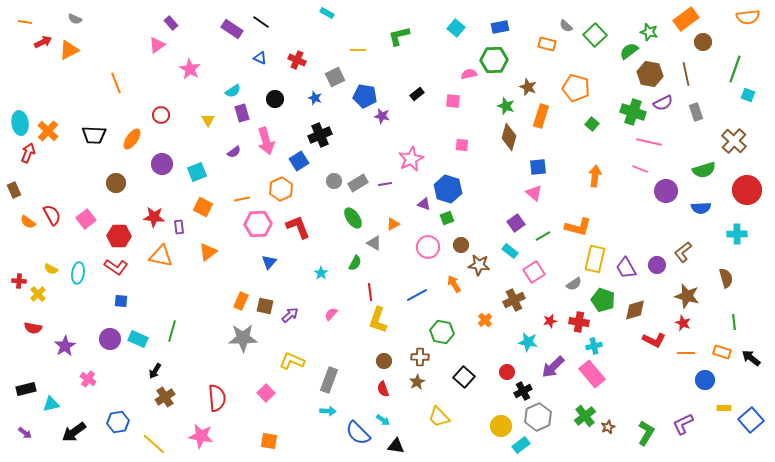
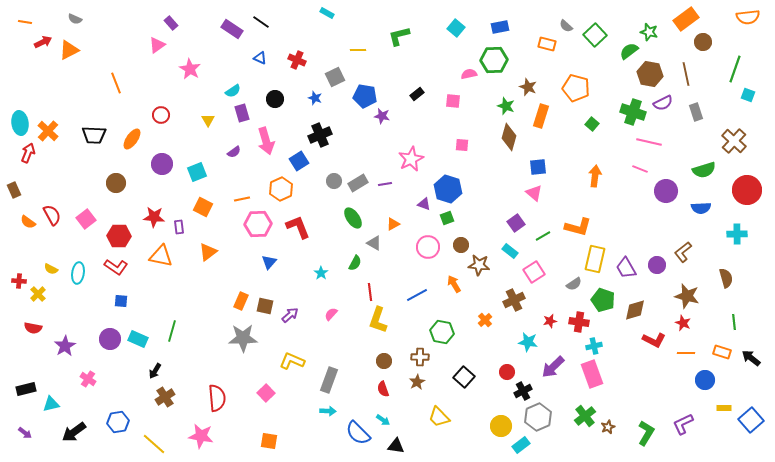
pink rectangle at (592, 374): rotated 20 degrees clockwise
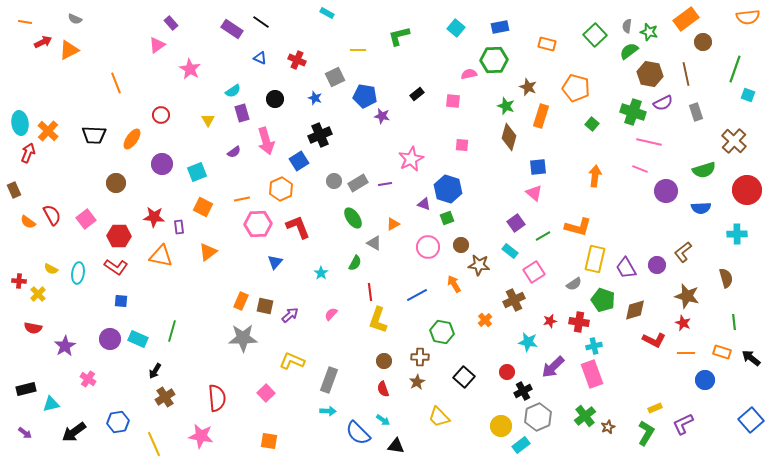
gray semicircle at (566, 26): moved 61 px right; rotated 56 degrees clockwise
blue triangle at (269, 262): moved 6 px right
yellow rectangle at (724, 408): moved 69 px left; rotated 24 degrees counterclockwise
yellow line at (154, 444): rotated 25 degrees clockwise
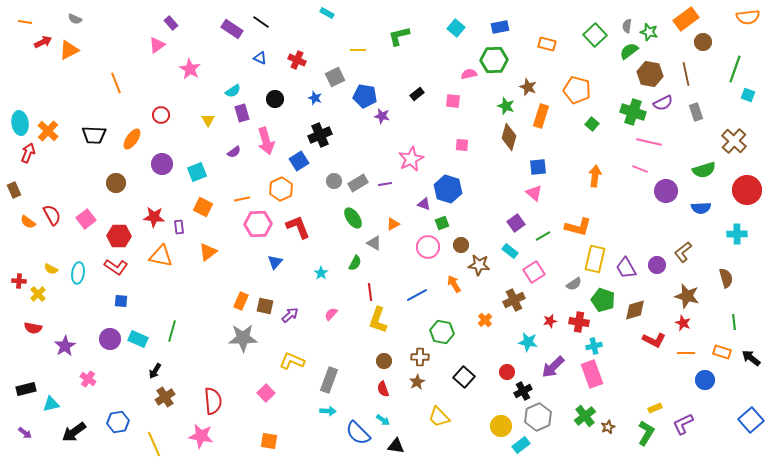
orange pentagon at (576, 88): moved 1 px right, 2 px down
green square at (447, 218): moved 5 px left, 5 px down
red semicircle at (217, 398): moved 4 px left, 3 px down
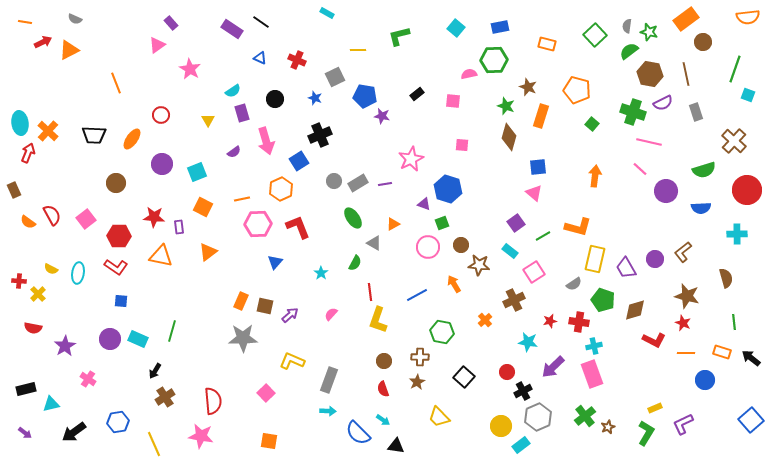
pink line at (640, 169): rotated 21 degrees clockwise
purple circle at (657, 265): moved 2 px left, 6 px up
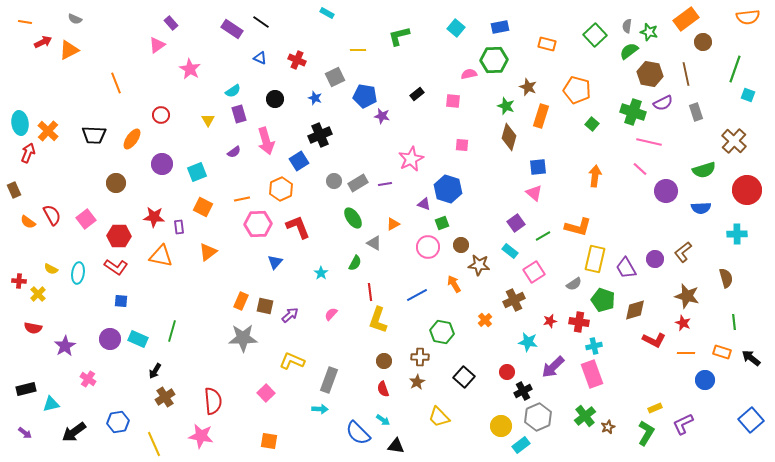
purple rectangle at (242, 113): moved 3 px left, 1 px down
cyan arrow at (328, 411): moved 8 px left, 2 px up
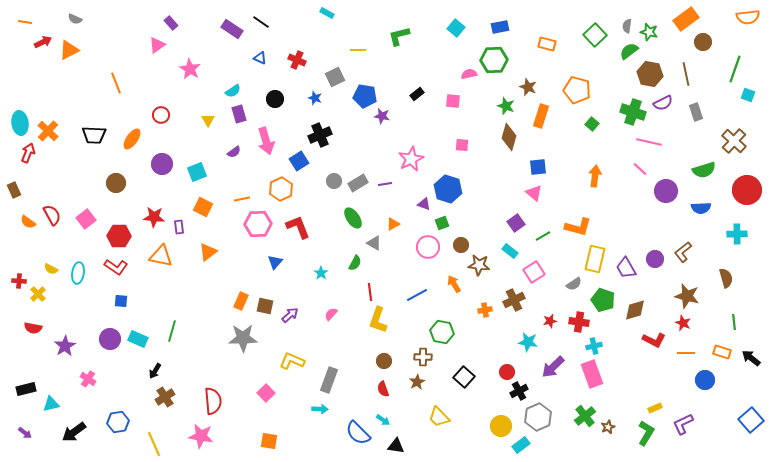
orange cross at (485, 320): moved 10 px up; rotated 32 degrees clockwise
brown cross at (420, 357): moved 3 px right
black cross at (523, 391): moved 4 px left
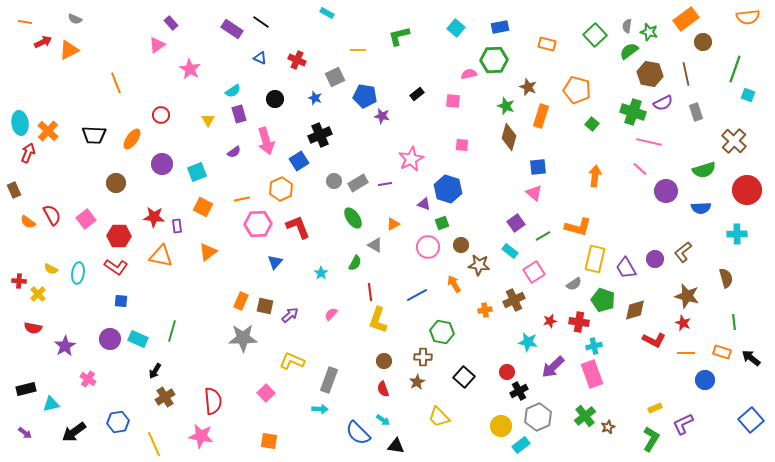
purple rectangle at (179, 227): moved 2 px left, 1 px up
gray triangle at (374, 243): moved 1 px right, 2 px down
green L-shape at (646, 433): moved 5 px right, 6 px down
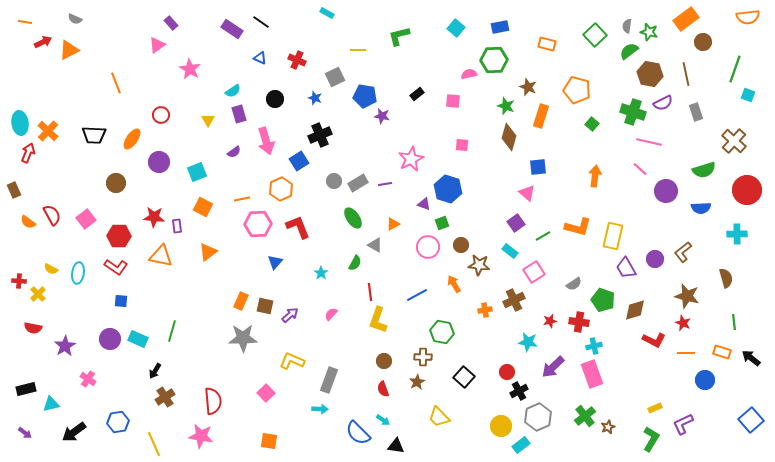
purple circle at (162, 164): moved 3 px left, 2 px up
pink triangle at (534, 193): moved 7 px left
yellow rectangle at (595, 259): moved 18 px right, 23 px up
